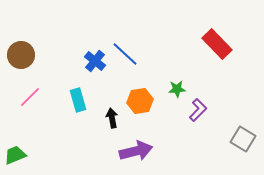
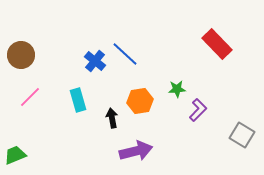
gray square: moved 1 px left, 4 px up
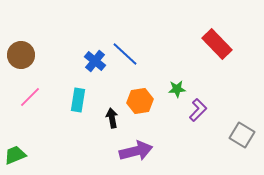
cyan rectangle: rotated 25 degrees clockwise
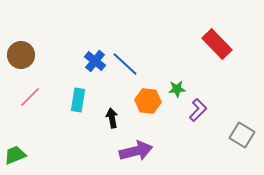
blue line: moved 10 px down
orange hexagon: moved 8 px right; rotated 15 degrees clockwise
